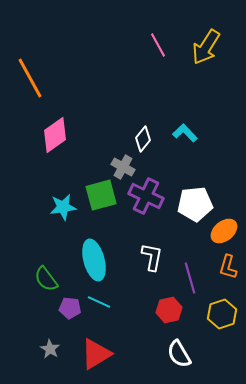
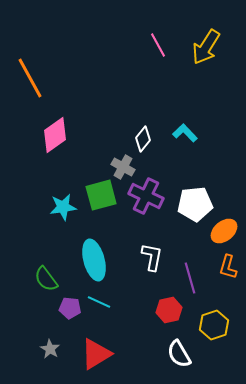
yellow hexagon: moved 8 px left, 11 px down
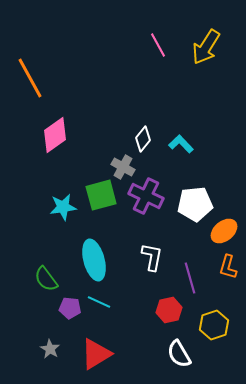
cyan L-shape: moved 4 px left, 11 px down
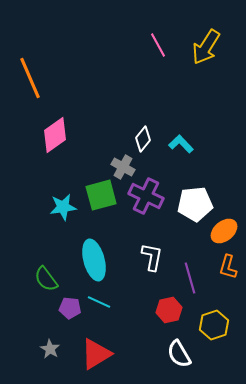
orange line: rotated 6 degrees clockwise
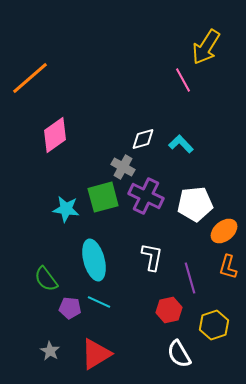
pink line: moved 25 px right, 35 px down
orange line: rotated 72 degrees clockwise
white diamond: rotated 35 degrees clockwise
green square: moved 2 px right, 2 px down
cyan star: moved 3 px right, 2 px down; rotated 16 degrees clockwise
gray star: moved 2 px down
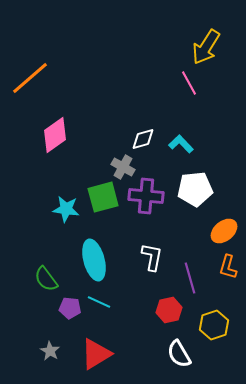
pink line: moved 6 px right, 3 px down
purple cross: rotated 20 degrees counterclockwise
white pentagon: moved 15 px up
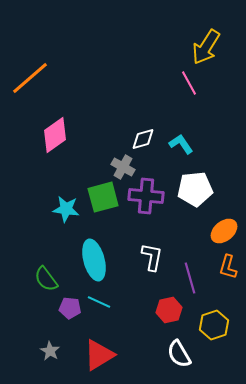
cyan L-shape: rotated 10 degrees clockwise
red triangle: moved 3 px right, 1 px down
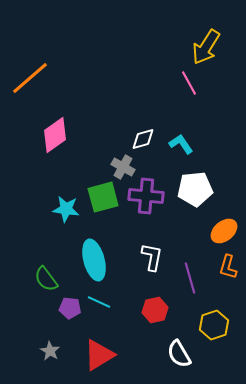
red hexagon: moved 14 px left
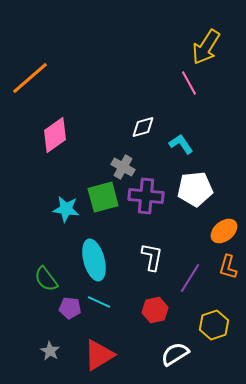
white diamond: moved 12 px up
purple line: rotated 48 degrees clockwise
white semicircle: moved 4 px left; rotated 88 degrees clockwise
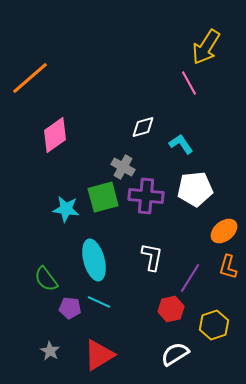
red hexagon: moved 16 px right, 1 px up
